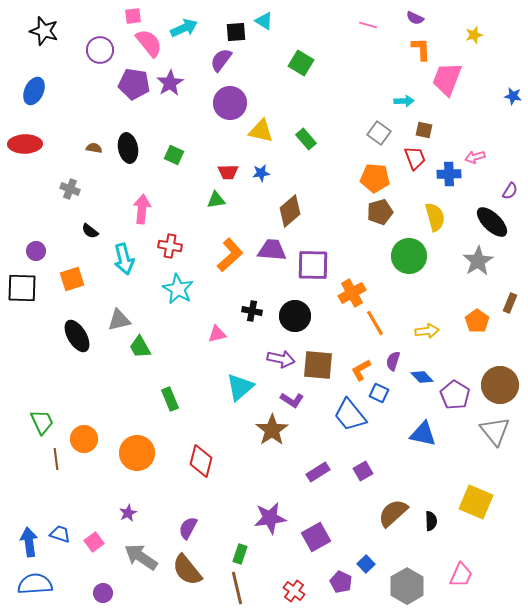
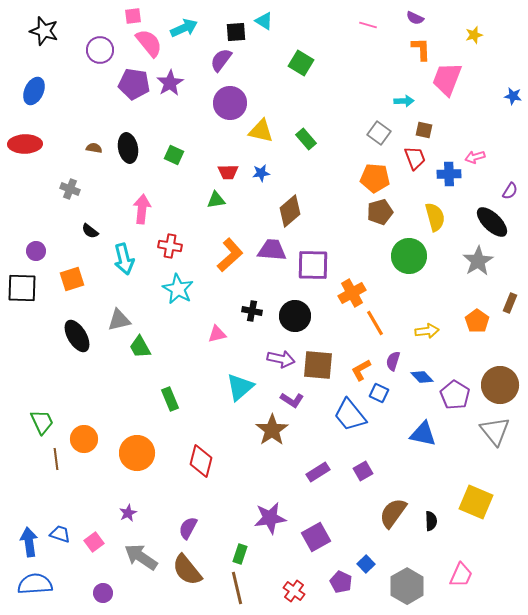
brown semicircle at (393, 513): rotated 12 degrees counterclockwise
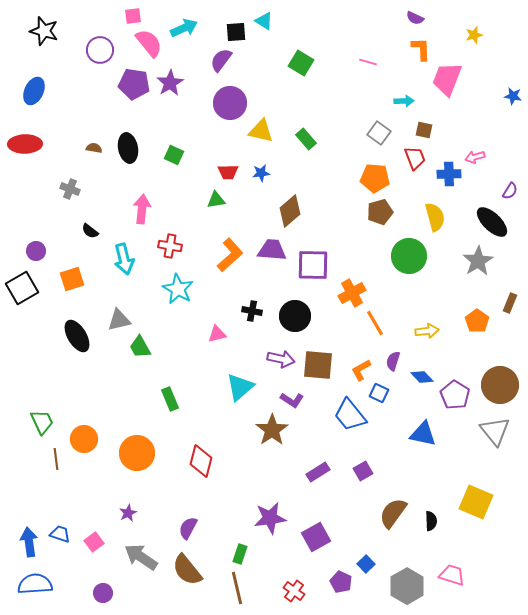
pink line at (368, 25): moved 37 px down
black square at (22, 288): rotated 32 degrees counterclockwise
pink trapezoid at (461, 575): moved 9 px left; rotated 96 degrees counterclockwise
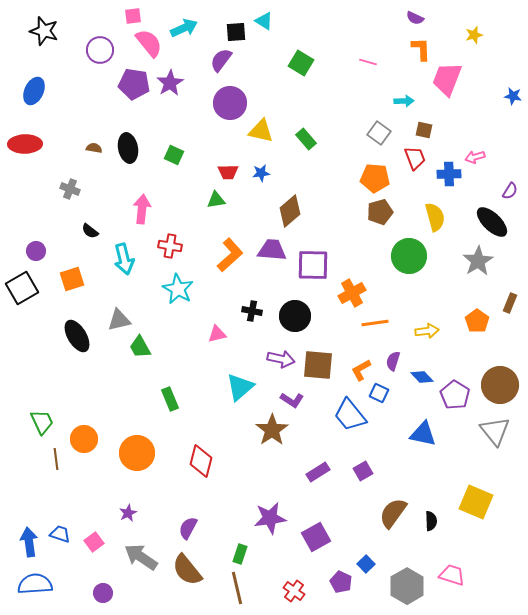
orange line at (375, 323): rotated 68 degrees counterclockwise
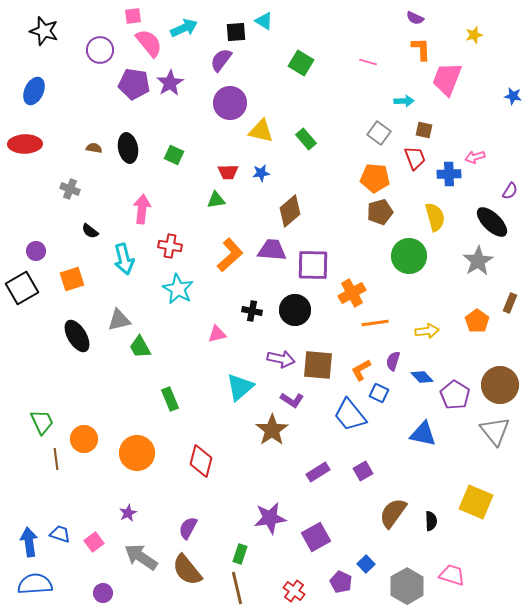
black circle at (295, 316): moved 6 px up
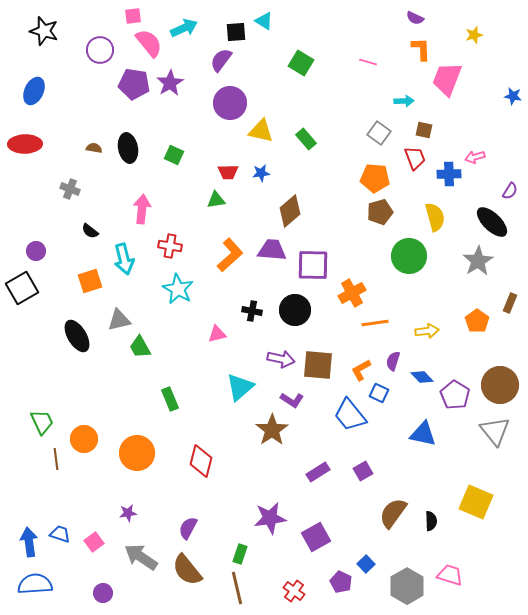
orange square at (72, 279): moved 18 px right, 2 px down
purple star at (128, 513): rotated 18 degrees clockwise
pink trapezoid at (452, 575): moved 2 px left
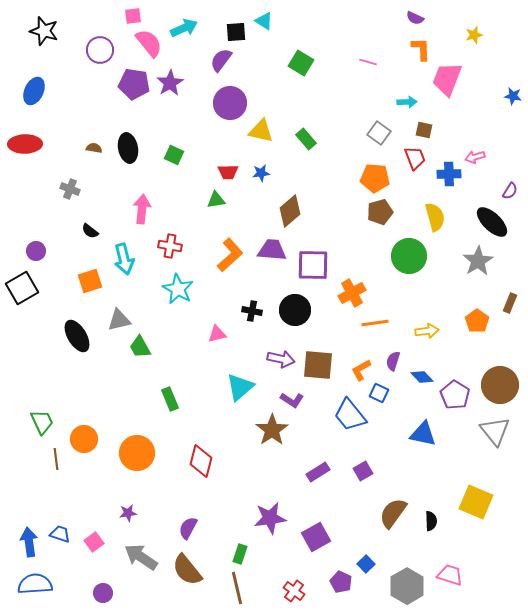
cyan arrow at (404, 101): moved 3 px right, 1 px down
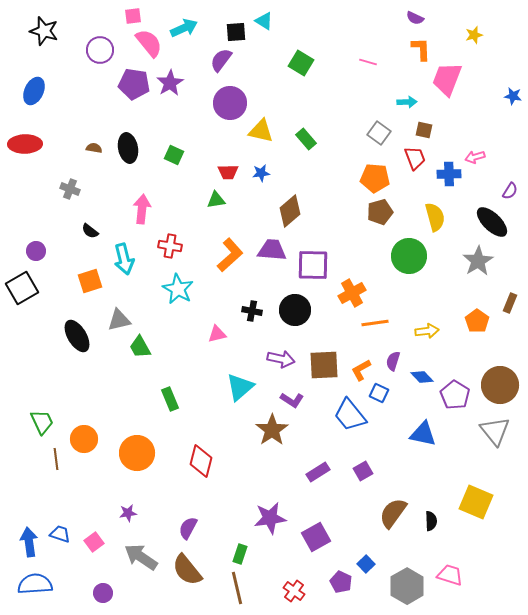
brown square at (318, 365): moved 6 px right; rotated 8 degrees counterclockwise
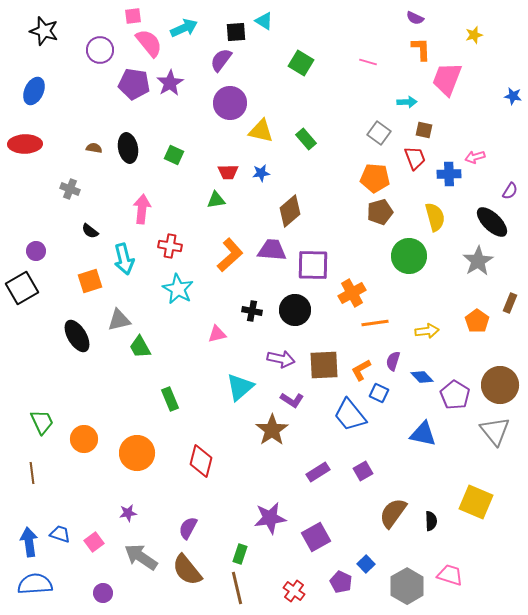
brown line at (56, 459): moved 24 px left, 14 px down
